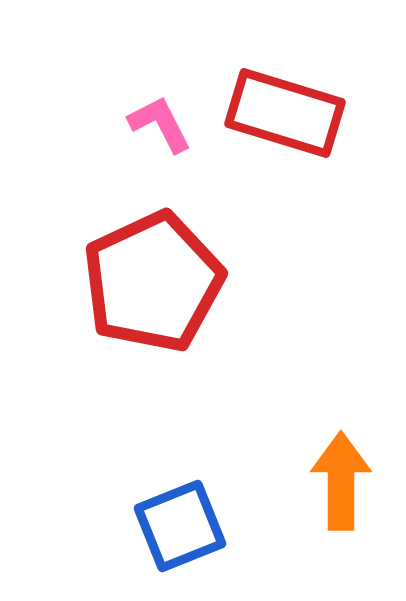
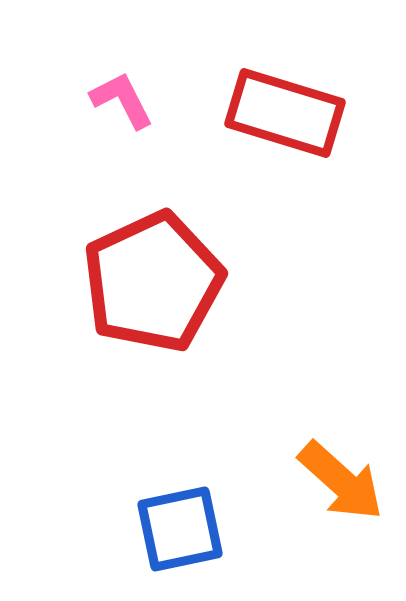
pink L-shape: moved 38 px left, 24 px up
orange arrow: rotated 132 degrees clockwise
blue square: moved 3 px down; rotated 10 degrees clockwise
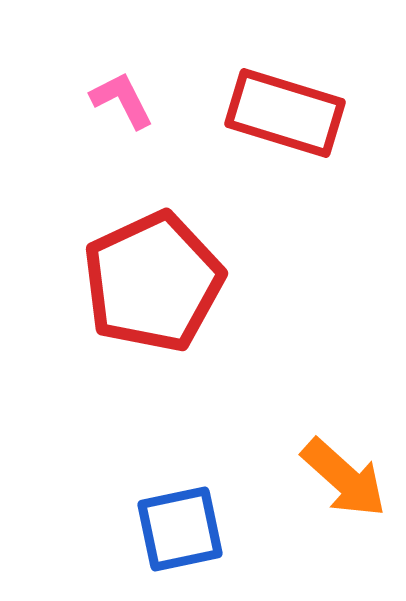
orange arrow: moved 3 px right, 3 px up
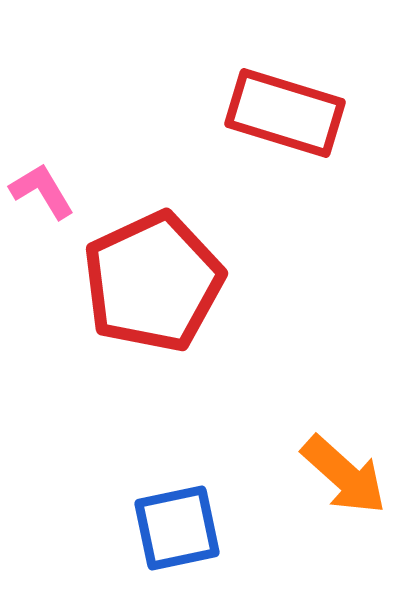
pink L-shape: moved 80 px left, 91 px down; rotated 4 degrees counterclockwise
orange arrow: moved 3 px up
blue square: moved 3 px left, 1 px up
